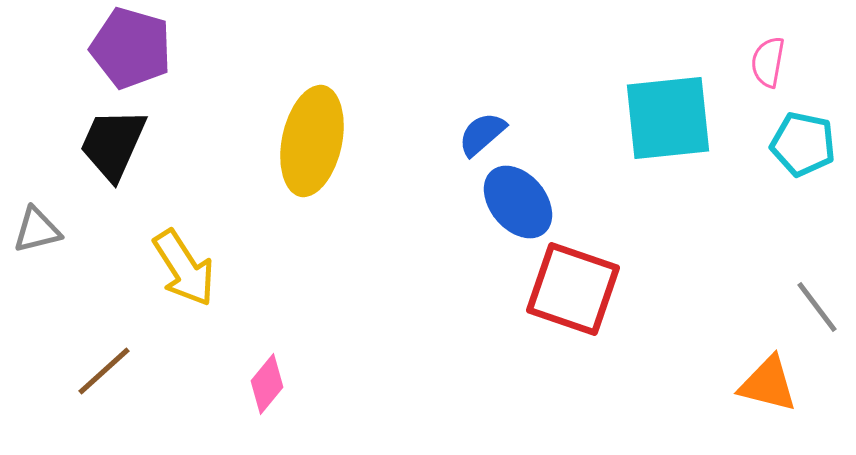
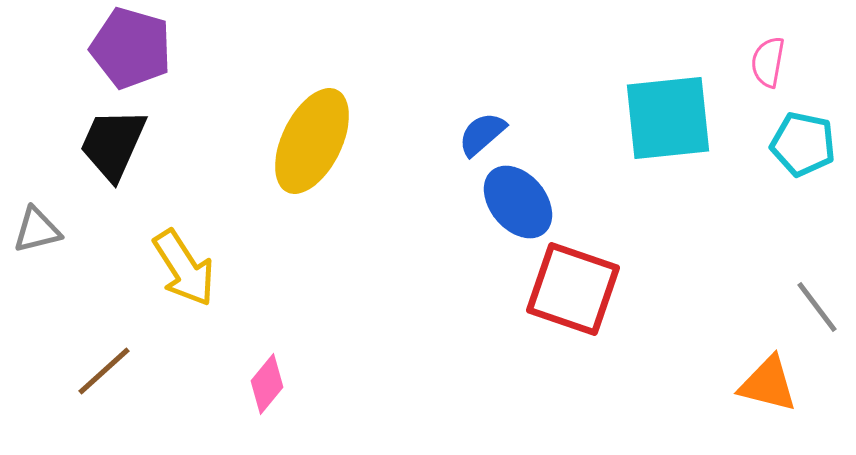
yellow ellipse: rotated 14 degrees clockwise
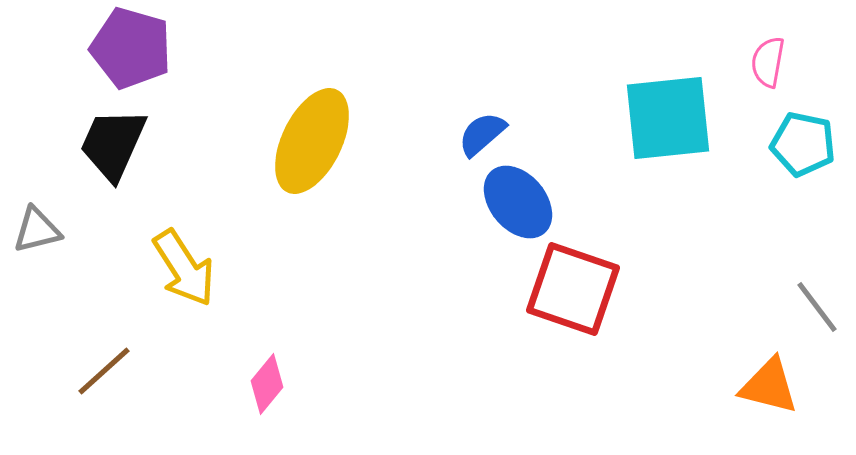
orange triangle: moved 1 px right, 2 px down
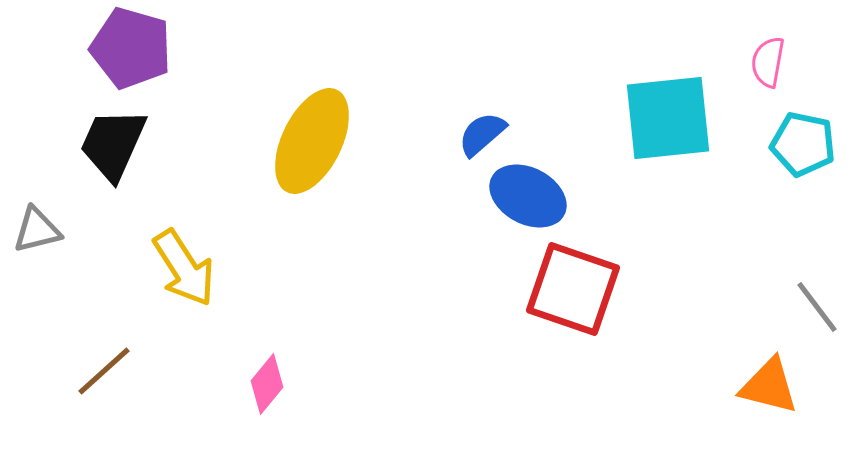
blue ellipse: moved 10 px right, 6 px up; rotated 22 degrees counterclockwise
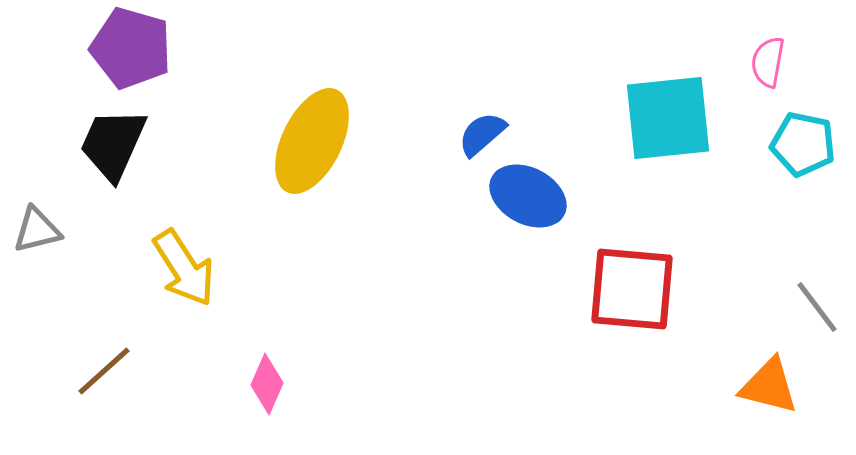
red square: moved 59 px right; rotated 14 degrees counterclockwise
pink diamond: rotated 16 degrees counterclockwise
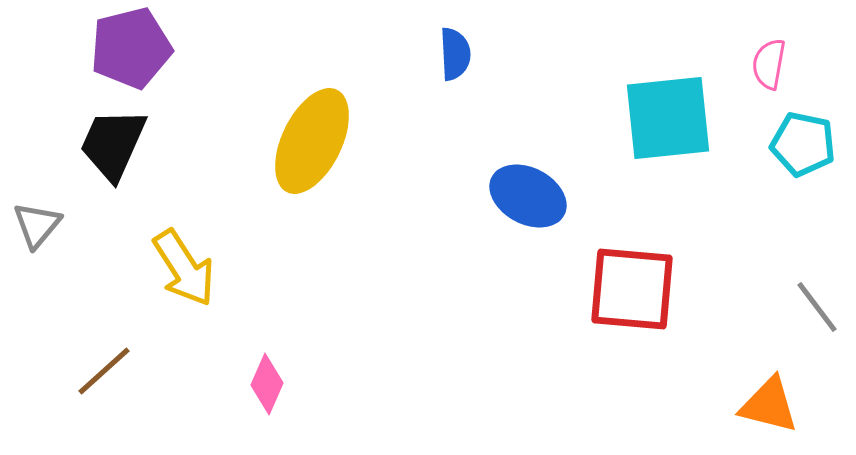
purple pentagon: rotated 30 degrees counterclockwise
pink semicircle: moved 1 px right, 2 px down
blue semicircle: moved 27 px left, 80 px up; rotated 128 degrees clockwise
gray triangle: moved 5 px up; rotated 36 degrees counterclockwise
orange triangle: moved 19 px down
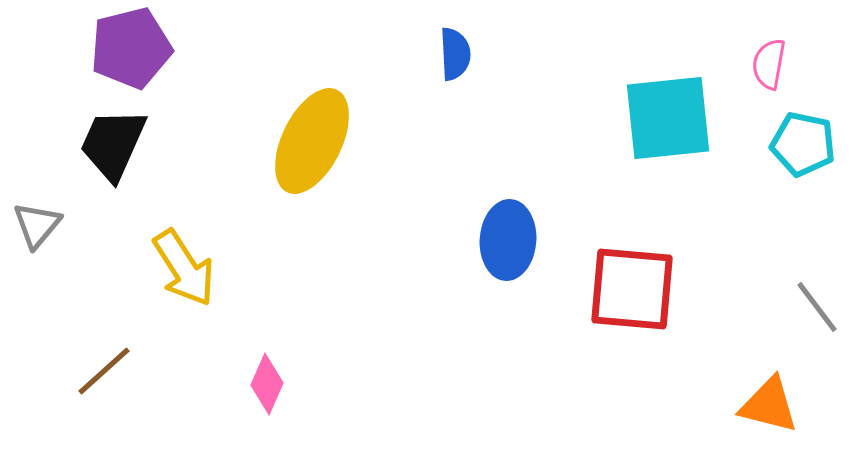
blue ellipse: moved 20 px left, 44 px down; rotated 66 degrees clockwise
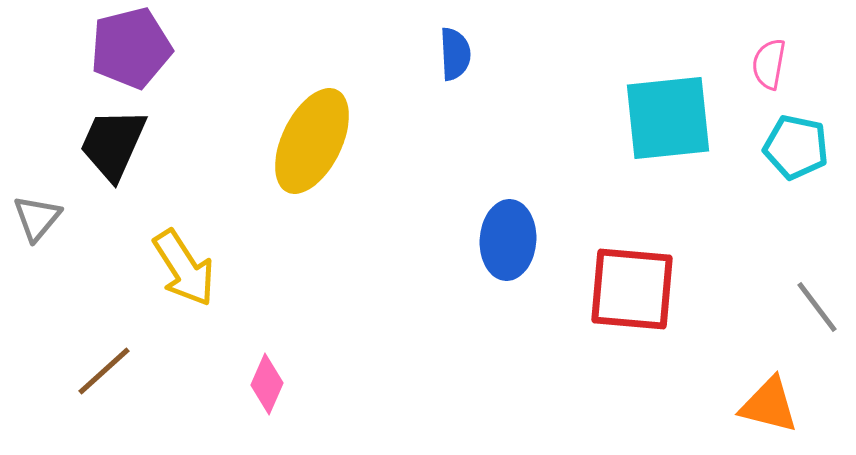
cyan pentagon: moved 7 px left, 3 px down
gray triangle: moved 7 px up
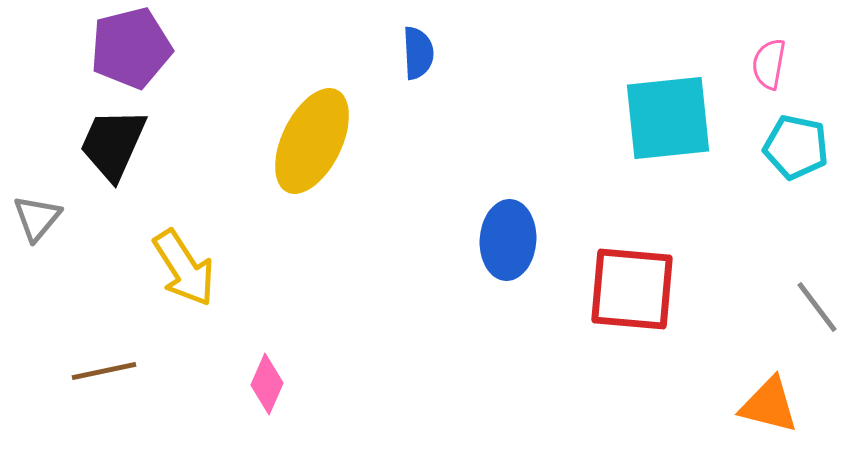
blue semicircle: moved 37 px left, 1 px up
brown line: rotated 30 degrees clockwise
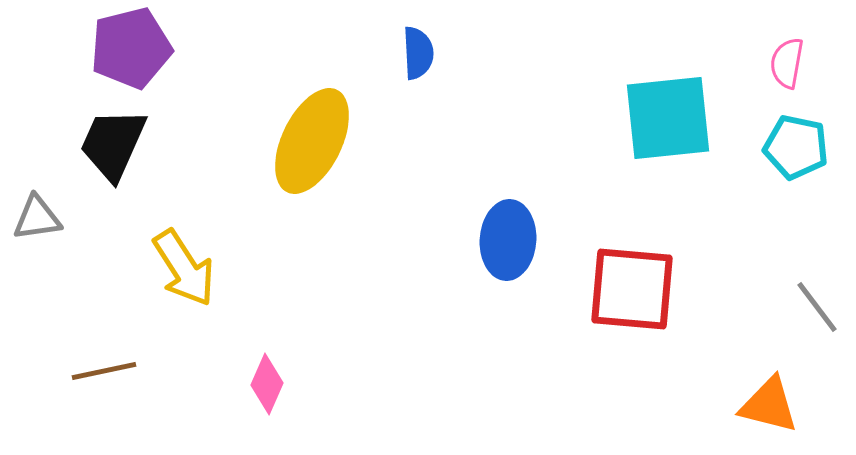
pink semicircle: moved 18 px right, 1 px up
gray triangle: rotated 42 degrees clockwise
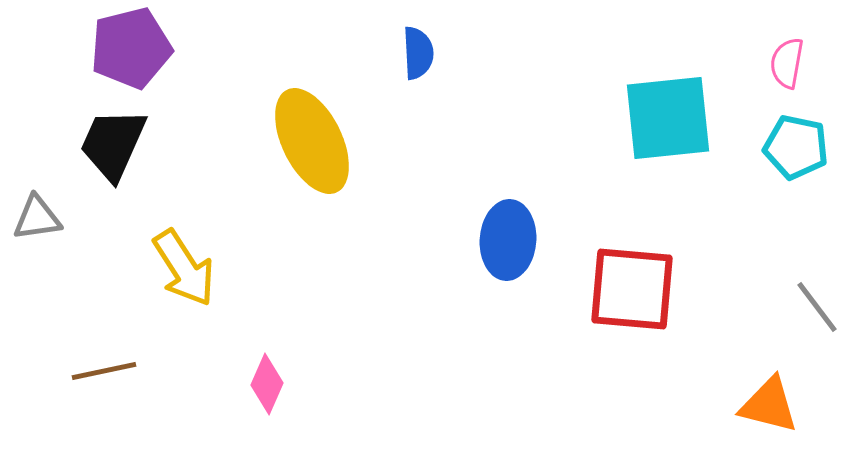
yellow ellipse: rotated 52 degrees counterclockwise
